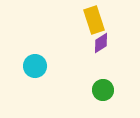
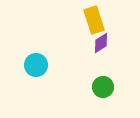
cyan circle: moved 1 px right, 1 px up
green circle: moved 3 px up
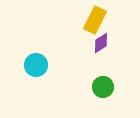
yellow rectangle: moved 1 px right; rotated 44 degrees clockwise
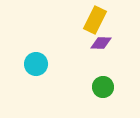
purple diamond: rotated 35 degrees clockwise
cyan circle: moved 1 px up
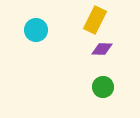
purple diamond: moved 1 px right, 6 px down
cyan circle: moved 34 px up
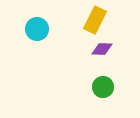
cyan circle: moved 1 px right, 1 px up
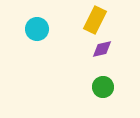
purple diamond: rotated 15 degrees counterclockwise
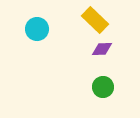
yellow rectangle: rotated 72 degrees counterclockwise
purple diamond: rotated 10 degrees clockwise
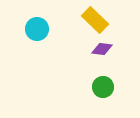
purple diamond: rotated 10 degrees clockwise
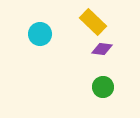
yellow rectangle: moved 2 px left, 2 px down
cyan circle: moved 3 px right, 5 px down
